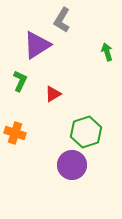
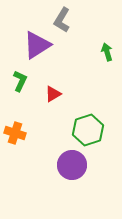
green hexagon: moved 2 px right, 2 px up
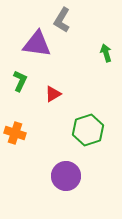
purple triangle: moved 1 px up; rotated 40 degrees clockwise
green arrow: moved 1 px left, 1 px down
purple circle: moved 6 px left, 11 px down
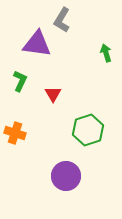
red triangle: rotated 30 degrees counterclockwise
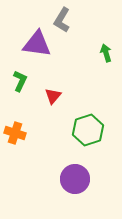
red triangle: moved 2 px down; rotated 12 degrees clockwise
purple circle: moved 9 px right, 3 px down
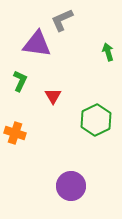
gray L-shape: rotated 35 degrees clockwise
green arrow: moved 2 px right, 1 px up
red triangle: rotated 12 degrees counterclockwise
green hexagon: moved 8 px right, 10 px up; rotated 8 degrees counterclockwise
purple circle: moved 4 px left, 7 px down
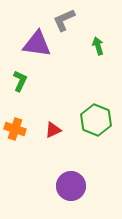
gray L-shape: moved 2 px right
green arrow: moved 10 px left, 6 px up
red triangle: moved 34 px down; rotated 36 degrees clockwise
green hexagon: rotated 12 degrees counterclockwise
orange cross: moved 4 px up
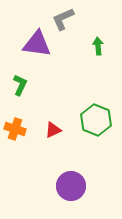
gray L-shape: moved 1 px left, 1 px up
green arrow: rotated 12 degrees clockwise
green L-shape: moved 4 px down
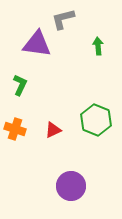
gray L-shape: rotated 10 degrees clockwise
